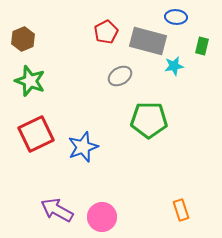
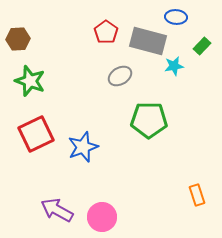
red pentagon: rotated 10 degrees counterclockwise
brown hexagon: moved 5 px left; rotated 20 degrees clockwise
green rectangle: rotated 30 degrees clockwise
orange rectangle: moved 16 px right, 15 px up
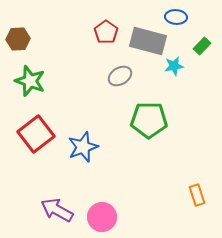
red square: rotated 12 degrees counterclockwise
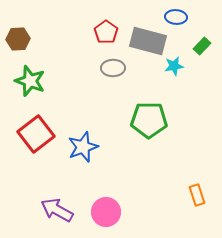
gray ellipse: moved 7 px left, 8 px up; rotated 30 degrees clockwise
pink circle: moved 4 px right, 5 px up
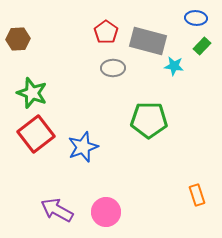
blue ellipse: moved 20 px right, 1 px down
cyan star: rotated 18 degrees clockwise
green star: moved 2 px right, 12 px down
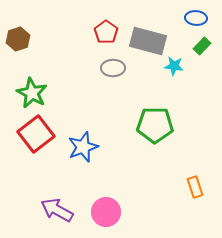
brown hexagon: rotated 15 degrees counterclockwise
green star: rotated 8 degrees clockwise
green pentagon: moved 6 px right, 5 px down
orange rectangle: moved 2 px left, 8 px up
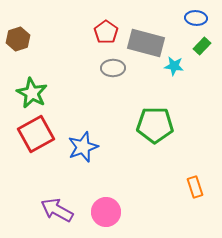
gray rectangle: moved 2 px left, 2 px down
red square: rotated 9 degrees clockwise
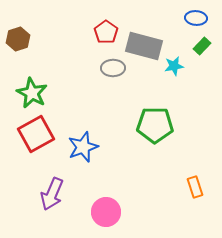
gray rectangle: moved 2 px left, 3 px down
cyan star: rotated 18 degrees counterclockwise
purple arrow: moved 5 px left, 16 px up; rotated 96 degrees counterclockwise
